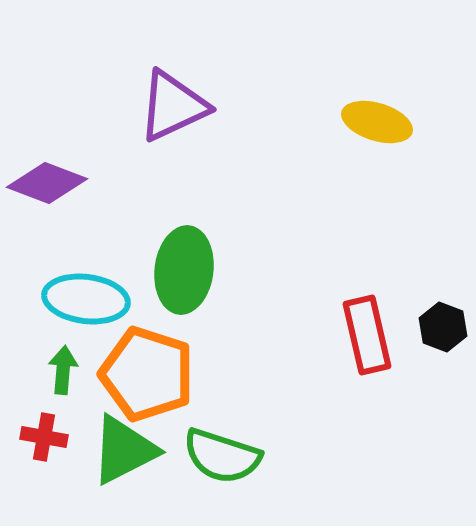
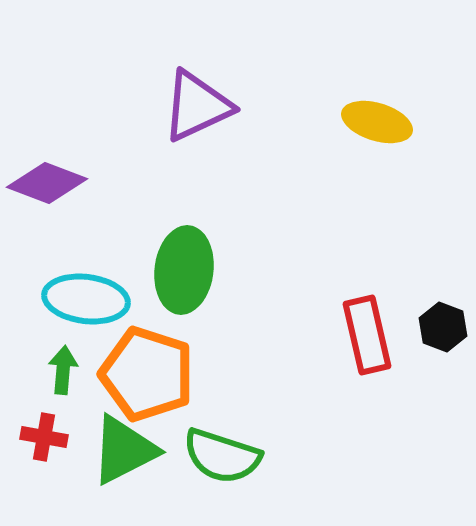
purple triangle: moved 24 px right
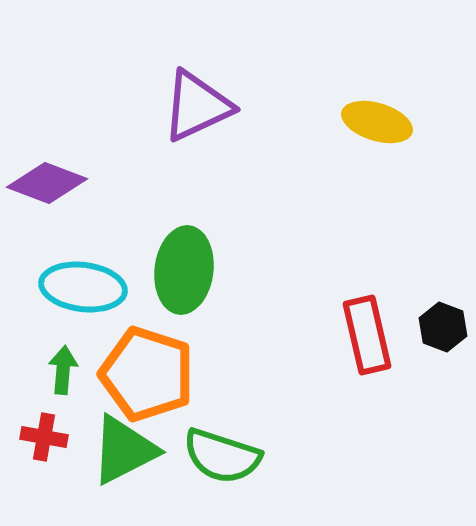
cyan ellipse: moved 3 px left, 12 px up
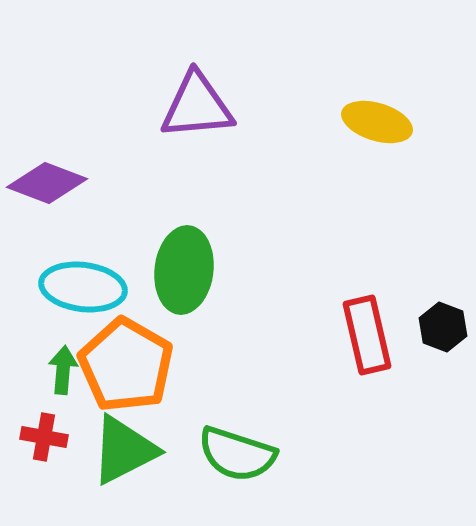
purple triangle: rotated 20 degrees clockwise
orange pentagon: moved 21 px left, 9 px up; rotated 12 degrees clockwise
green semicircle: moved 15 px right, 2 px up
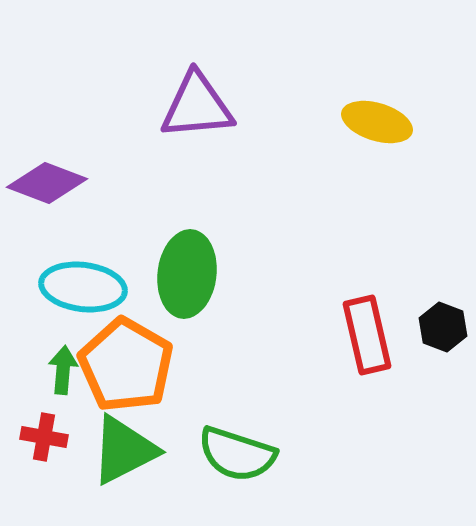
green ellipse: moved 3 px right, 4 px down
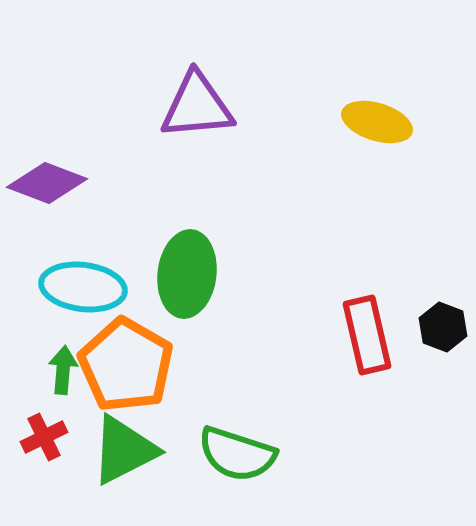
red cross: rotated 36 degrees counterclockwise
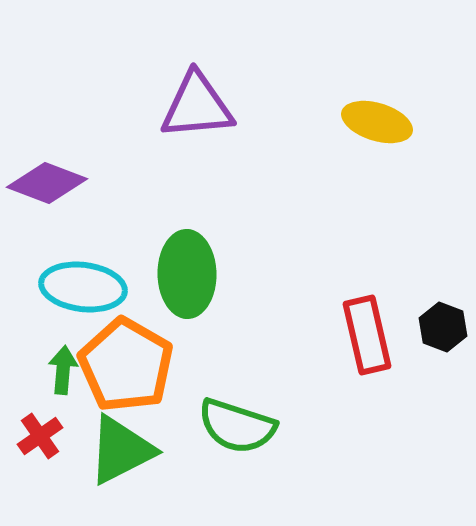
green ellipse: rotated 8 degrees counterclockwise
red cross: moved 4 px left, 1 px up; rotated 9 degrees counterclockwise
green triangle: moved 3 px left
green semicircle: moved 28 px up
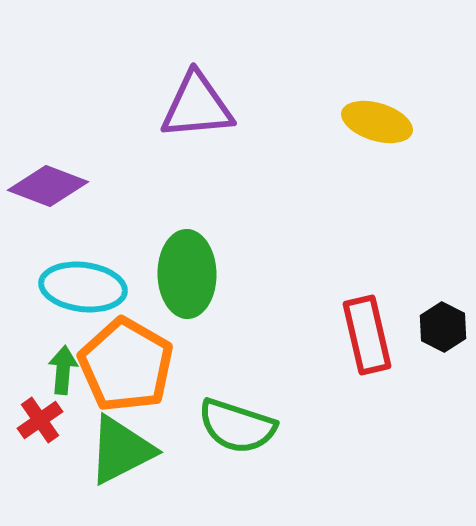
purple diamond: moved 1 px right, 3 px down
black hexagon: rotated 6 degrees clockwise
red cross: moved 16 px up
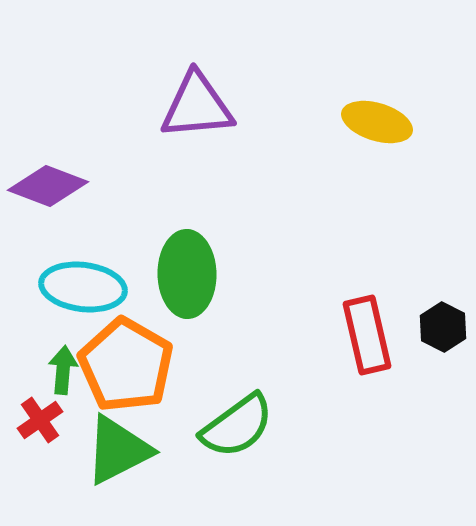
green semicircle: rotated 54 degrees counterclockwise
green triangle: moved 3 px left
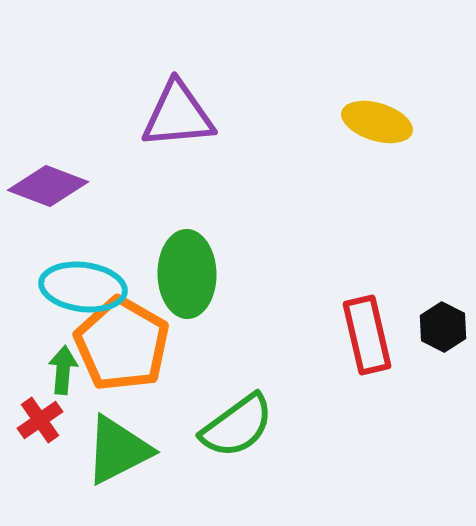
purple triangle: moved 19 px left, 9 px down
orange pentagon: moved 4 px left, 21 px up
